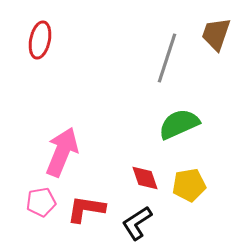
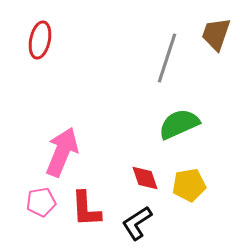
red L-shape: rotated 102 degrees counterclockwise
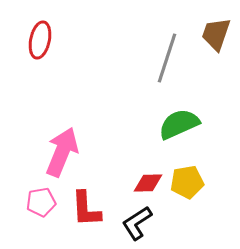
red diamond: moved 3 px right, 5 px down; rotated 72 degrees counterclockwise
yellow pentagon: moved 2 px left, 3 px up
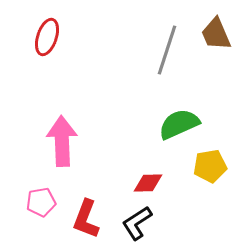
brown trapezoid: rotated 42 degrees counterclockwise
red ellipse: moved 7 px right, 3 px up; rotated 6 degrees clockwise
gray line: moved 8 px up
pink arrow: moved 11 px up; rotated 24 degrees counterclockwise
yellow pentagon: moved 23 px right, 16 px up
red L-shape: moved 10 px down; rotated 24 degrees clockwise
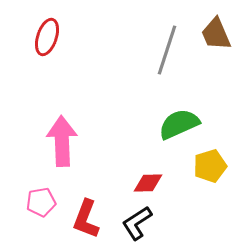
yellow pentagon: rotated 8 degrees counterclockwise
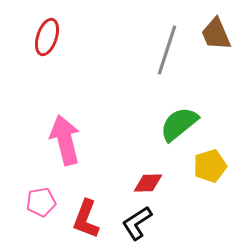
green semicircle: rotated 15 degrees counterclockwise
pink arrow: moved 3 px right, 1 px up; rotated 12 degrees counterclockwise
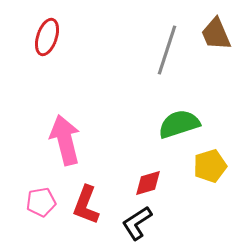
green semicircle: rotated 21 degrees clockwise
red diamond: rotated 16 degrees counterclockwise
red L-shape: moved 14 px up
